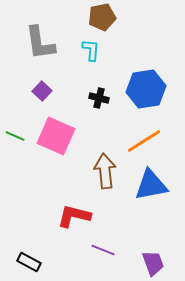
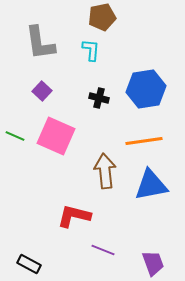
orange line: rotated 24 degrees clockwise
black rectangle: moved 2 px down
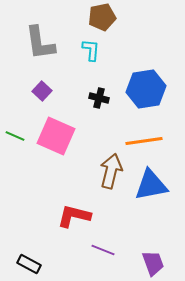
brown arrow: moved 6 px right; rotated 20 degrees clockwise
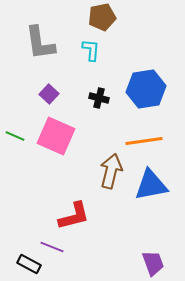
purple square: moved 7 px right, 3 px down
red L-shape: rotated 152 degrees clockwise
purple line: moved 51 px left, 3 px up
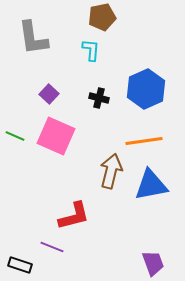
gray L-shape: moved 7 px left, 5 px up
blue hexagon: rotated 15 degrees counterclockwise
black rectangle: moved 9 px left, 1 px down; rotated 10 degrees counterclockwise
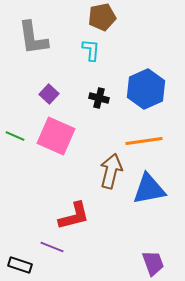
blue triangle: moved 2 px left, 4 px down
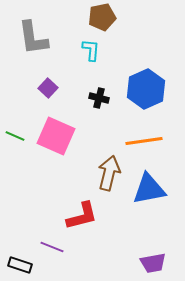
purple square: moved 1 px left, 6 px up
brown arrow: moved 2 px left, 2 px down
red L-shape: moved 8 px right
purple trapezoid: rotated 100 degrees clockwise
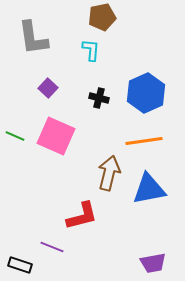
blue hexagon: moved 4 px down
